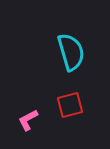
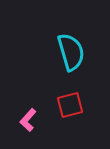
pink L-shape: rotated 20 degrees counterclockwise
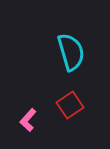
red square: rotated 20 degrees counterclockwise
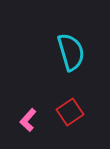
red square: moved 7 px down
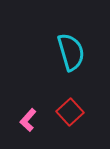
red square: rotated 8 degrees counterclockwise
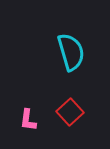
pink L-shape: rotated 35 degrees counterclockwise
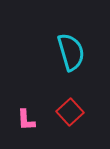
pink L-shape: moved 2 px left; rotated 10 degrees counterclockwise
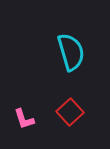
pink L-shape: moved 2 px left, 1 px up; rotated 15 degrees counterclockwise
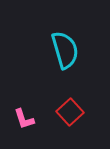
cyan semicircle: moved 6 px left, 2 px up
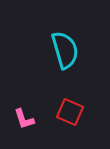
red square: rotated 24 degrees counterclockwise
